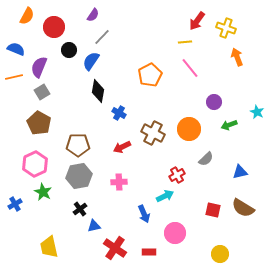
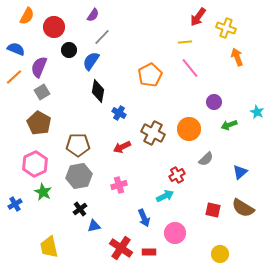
red arrow at (197, 21): moved 1 px right, 4 px up
orange line at (14, 77): rotated 30 degrees counterclockwise
blue triangle at (240, 172): rotated 28 degrees counterclockwise
pink cross at (119, 182): moved 3 px down; rotated 14 degrees counterclockwise
blue arrow at (144, 214): moved 4 px down
red cross at (115, 248): moved 6 px right
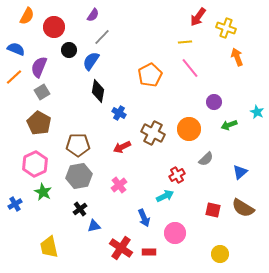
pink cross at (119, 185): rotated 21 degrees counterclockwise
